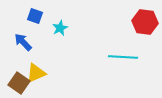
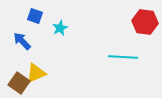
blue arrow: moved 1 px left, 1 px up
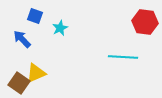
blue arrow: moved 2 px up
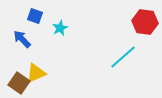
cyan line: rotated 44 degrees counterclockwise
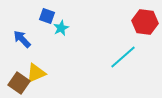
blue square: moved 12 px right
cyan star: moved 1 px right
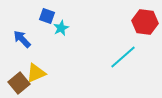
brown square: rotated 15 degrees clockwise
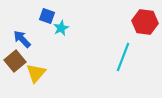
cyan line: rotated 28 degrees counterclockwise
yellow triangle: rotated 25 degrees counterclockwise
brown square: moved 4 px left, 22 px up
